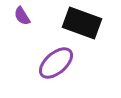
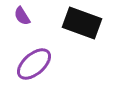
purple ellipse: moved 22 px left, 1 px down
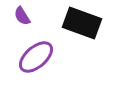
purple ellipse: moved 2 px right, 7 px up
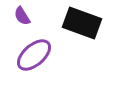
purple ellipse: moved 2 px left, 2 px up
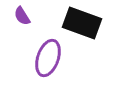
purple ellipse: moved 14 px right, 3 px down; rotated 30 degrees counterclockwise
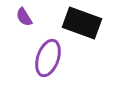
purple semicircle: moved 2 px right, 1 px down
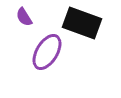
purple ellipse: moved 1 px left, 6 px up; rotated 12 degrees clockwise
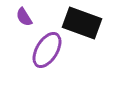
purple ellipse: moved 2 px up
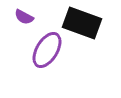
purple semicircle: rotated 30 degrees counterclockwise
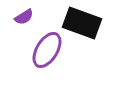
purple semicircle: rotated 60 degrees counterclockwise
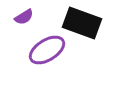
purple ellipse: rotated 27 degrees clockwise
